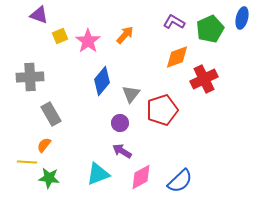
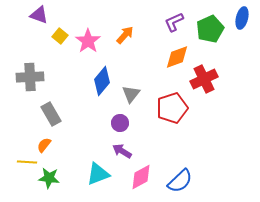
purple L-shape: rotated 55 degrees counterclockwise
yellow square: rotated 28 degrees counterclockwise
red pentagon: moved 10 px right, 2 px up
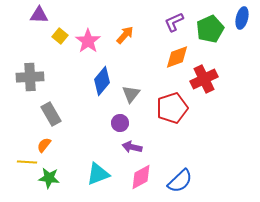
purple triangle: rotated 18 degrees counterclockwise
purple arrow: moved 10 px right, 4 px up; rotated 18 degrees counterclockwise
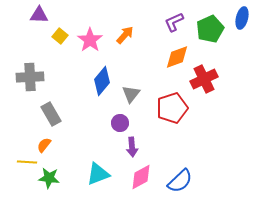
pink star: moved 2 px right, 1 px up
purple arrow: rotated 108 degrees counterclockwise
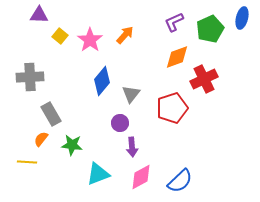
orange semicircle: moved 3 px left, 6 px up
green star: moved 23 px right, 33 px up
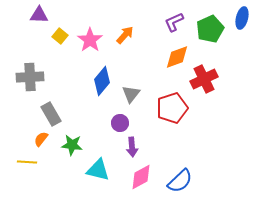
cyan triangle: moved 4 px up; rotated 35 degrees clockwise
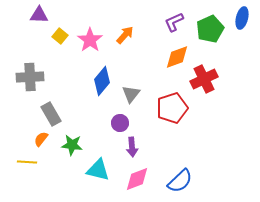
pink diamond: moved 4 px left, 2 px down; rotated 8 degrees clockwise
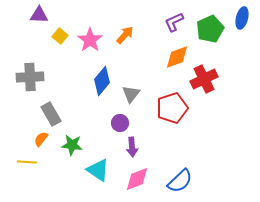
cyan triangle: rotated 20 degrees clockwise
